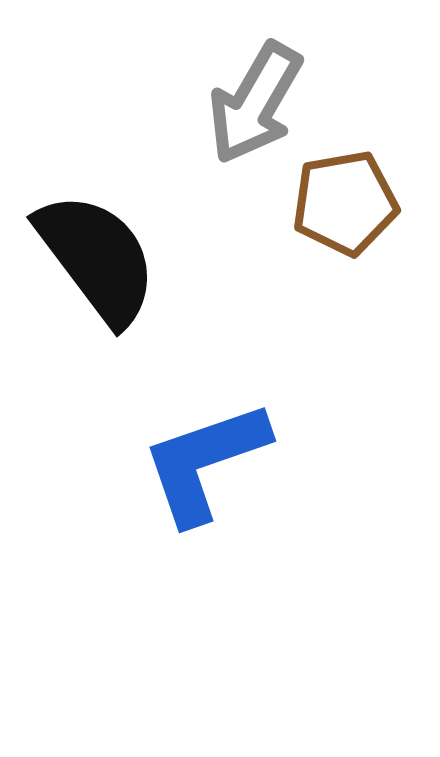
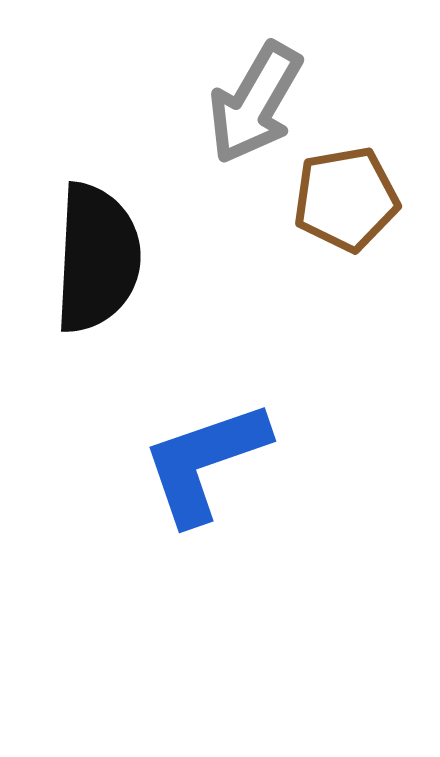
brown pentagon: moved 1 px right, 4 px up
black semicircle: rotated 40 degrees clockwise
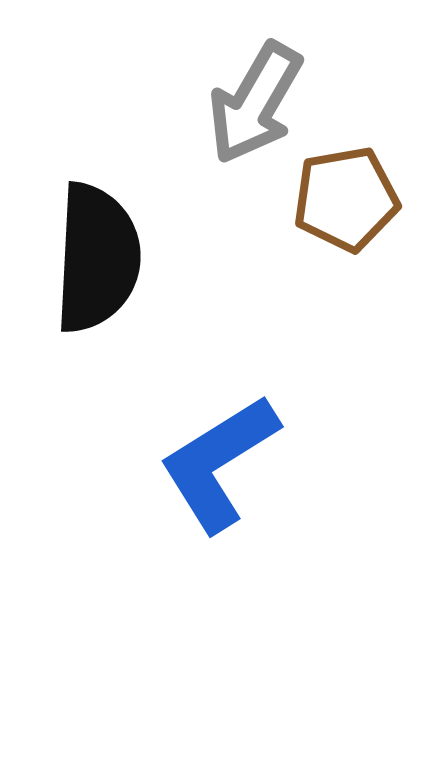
blue L-shape: moved 14 px right, 1 px down; rotated 13 degrees counterclockwise
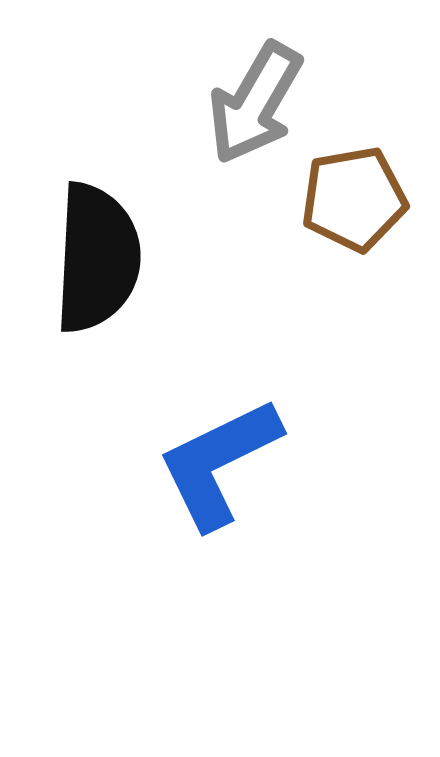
brown pentagon: moved 8 px right
blue L-shape: rotated 6 degrees clockwise
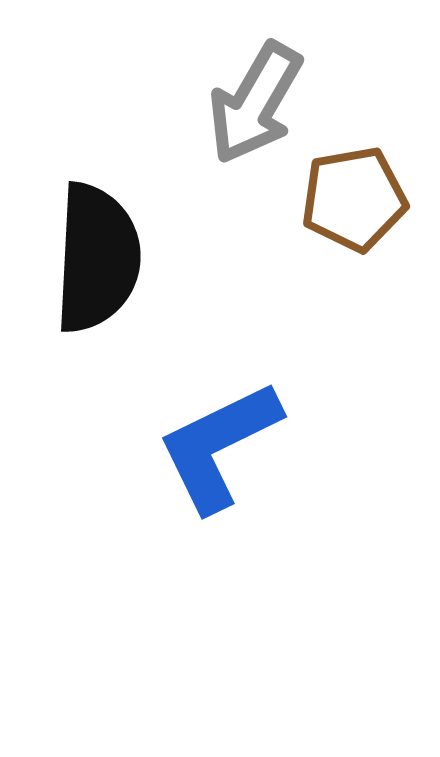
blue L-shape: moved 17 px up
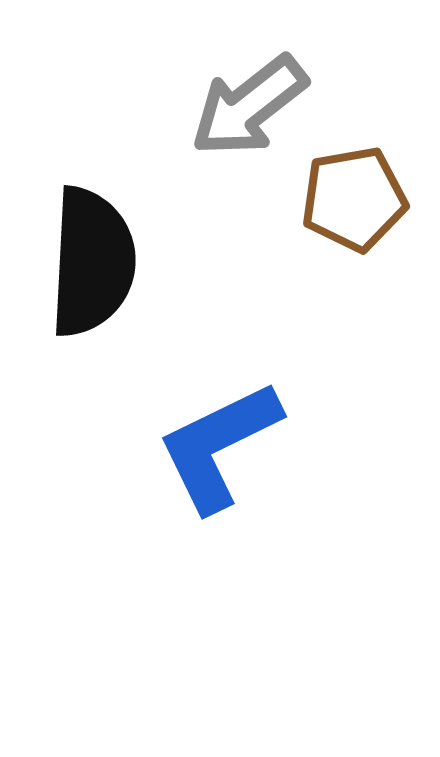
gray arrow: moved 6 px left, 3 px down; rotated 22 degrees clockwise
black semicircle: moved 5 px left, 4 px down
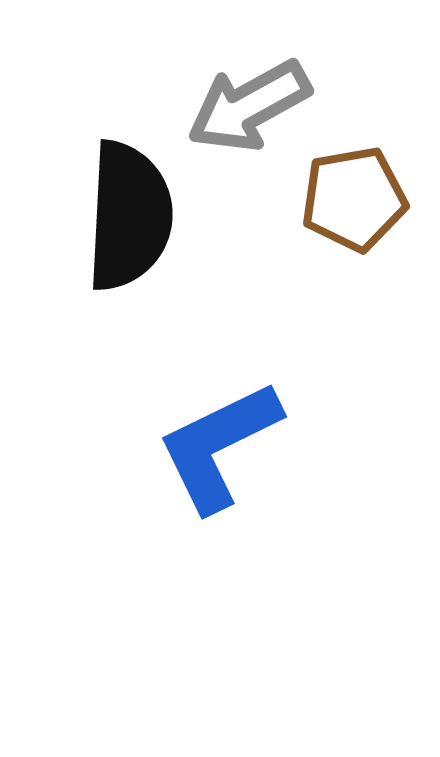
gray arrow: rotated 9 degrees clockwise
black semicircle: moved 37 px right, 46 px up
